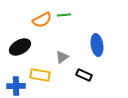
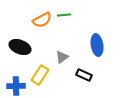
black ellipse: rotated 50 degrees clockwise
yellow rectangle: rotated 66 degrees counterclockwise
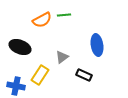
blue cross: rotated 12 degrees clockwise
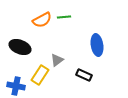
green line: moved 2 px down
gray triangle: moved 5 px left, 3 px down
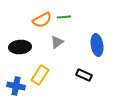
black ellipse: rotated 25 degrees counterclockwise
gray triangle: moved 18 px up
